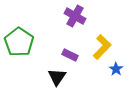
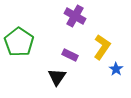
yellow L-shape: rotated 10 degrees counterclockwise
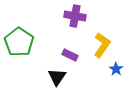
purple cross: rotated 20 degrees counterclockwise
yellow L-shape: moved 2 px up
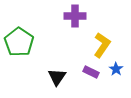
purple cross: rotated 10 degrees counterclockwise
purple rectangle: moved 21 px right, 17 px down
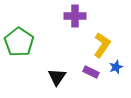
blue star: moved 2 px up; rotated 16 degrees clockwise
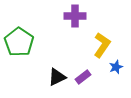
purple rectangle: moved 8 px left, 5 px down; rotated 63 degrees counterclockwise
black triangle: rotated 30 degrees clockwise
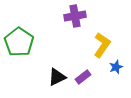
purple cross: rotated 10 degrees counterclockwise
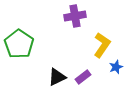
green pentagon: moved 2 px down
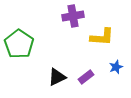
purple cross: moved 2 px left
yellow L-shape: moved 8 px up; rotated 60 degrees clockwise
purple rectangle: moved 3 px right
